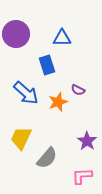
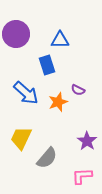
blue triangle: moved 2 px left, 2 px down
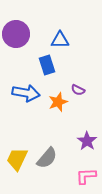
blue arrow: rotated 32 degrees counterclockwise
yellow trapezoid: moved 4 px left, 21 px down
pink L-shape: moved 4 px right
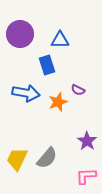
purple circle: moved 4 px right
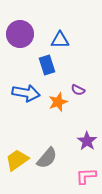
yellow trapezoid: moved 1 px down; rotated 30 degrees clockwise
